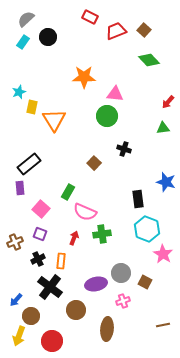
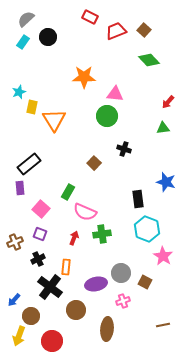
pink star at (163, 254): moved 2 px down
orange rectangle at (61, 261): moved 5 px right, 6 px down
blue arrow at (16, 300): moved 2 px left
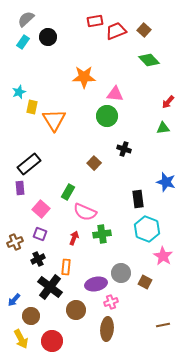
red rectangle at (90, 17): moved 5 px right, 4 px down; rotated 35 degrees counterclockwise
pink cross at (123, 301): moved 12 px left, 1 px down
yellow arrow at (19, 336): moved 2 px right, 3 px down; rotated 48 degrees counterclockwise
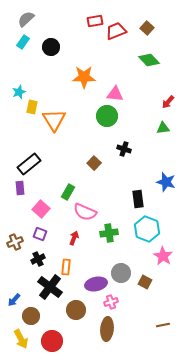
brown square at (144, 30): moved 3 px right, 2 px up
black circle at (48, 37): moved 3 px right, 10 px down
green cross at (102, 234): moved 7 px right, 1 px up
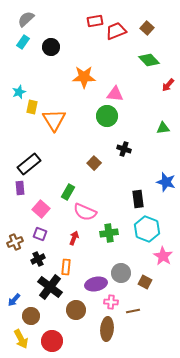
red arrow at (168, 102): moved 17 px up
pink cross at (111, 302): rotated 24 degrees clockwise
brown line at (163, 325): moved 30 px left, 14 px up
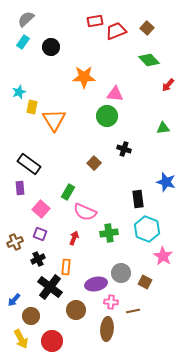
black rectangle at (29, 164): rotated 75 degrees clockwise
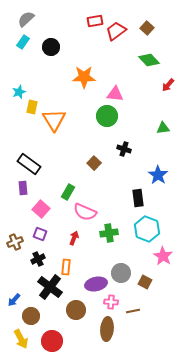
red trapezoid at (116, 31): rotated 15 degrees counterclockwise
blue star at (166, 182): moved 8 px left, 7 px up; rotated 18 degrees clockwise
purple rectangle at (20, 188): moved 3 px right
black rectangle at (138, 199): moved 1 px up
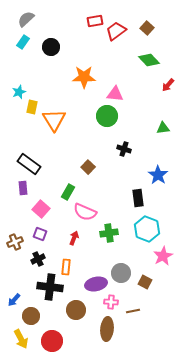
brown square at (94, 163): moved 6 px left, 4 px down
pink star at (163, 256): rotated 12 degrees clockwise
black cross at (50, 287): rotated 30 degrees counterclockwise
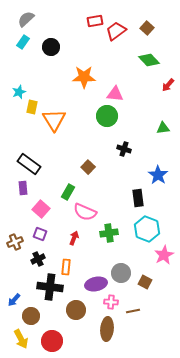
pink star at (163, 256): moved 1 px right, 1 px up
